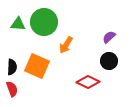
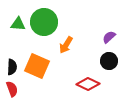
red diamond: moved 2 px down
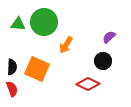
black circle: moved 6 px left
orange square: moved 3 px down
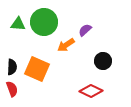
purple semicircle: moved 24 px left, 7 px up
orange arrow: rotated 24 degrees clockwise
red diamond: moved 3 px right, 7 px down
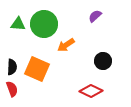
green circle: moved 2 px down
purple semicircle: moved 10 px right, 14 px up
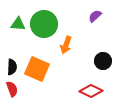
orange arrow: rotated 36 degrees counterclockwise
